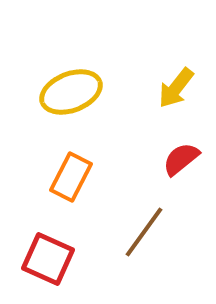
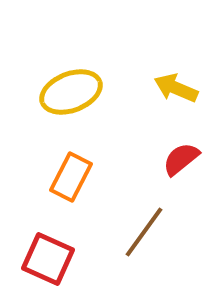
yellow arrow: rotated 75 degrees clockwise
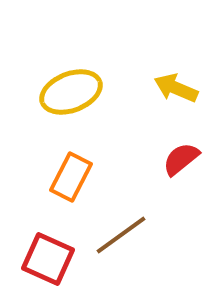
brown line: moved 23 px left, 3 px down; rotated 18 degrees clockwise
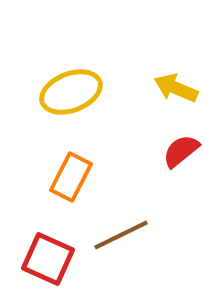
red semicircle: moved 8 px up
brown line: rotated 10 degrees clockwise
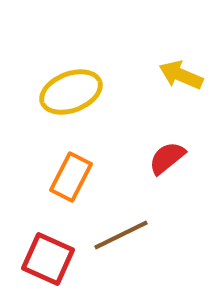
yellow arrow: moved 5 px right, 13 px up
red semicircle: moved 14 px left, 7 px down
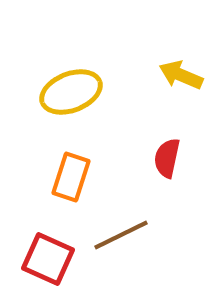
red semicircle: rotated 39 degrees counterclockwise
orange rectangle: rotated 9 degrees counterclockwise
